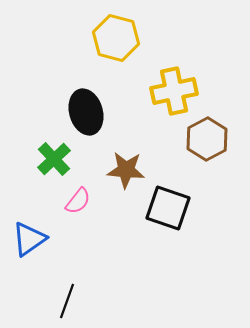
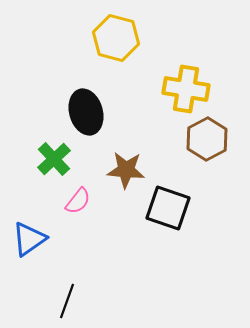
yellow cross: moved 12 px right, 2 px up; rotated 21 degrees clockwise
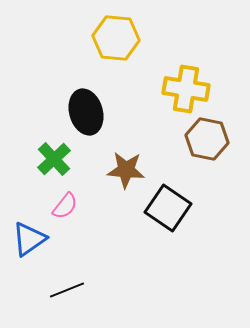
yellow hexagon: rotated 9 degrees counterclockwise
brown hexagon: rotated 21 degrees counterclockwise
pink semicircle: moved 13 px left, 5 px down
black square: rotated 15 degrees clockwise
black line: moved 11 px up; rotated 48 degrees clockwise
